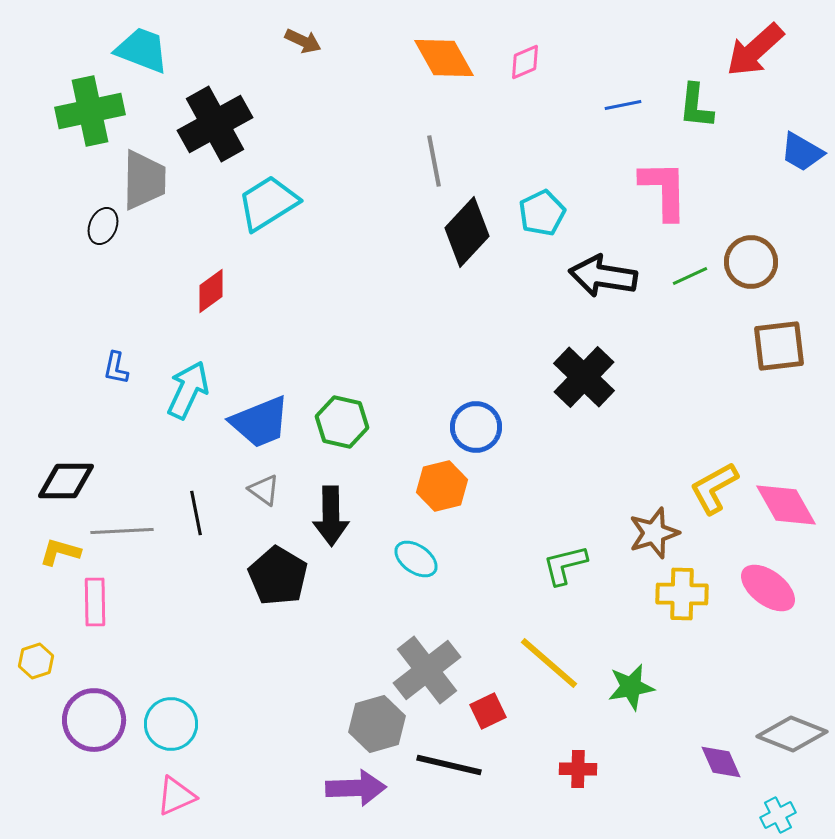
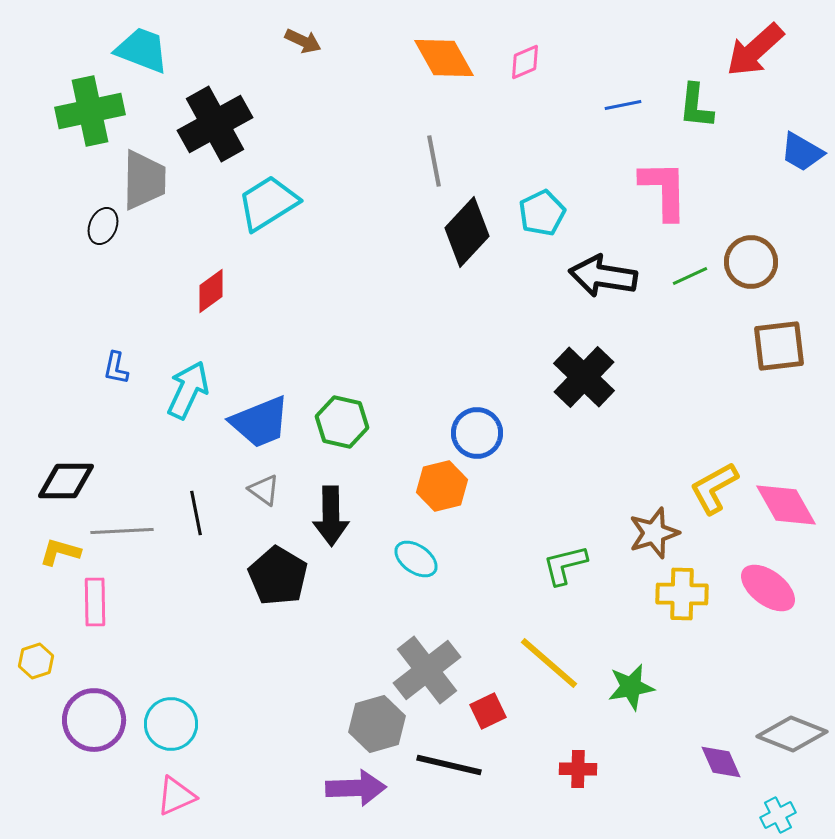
blue circle at (476, 427): moved 1 px right, 6 px down
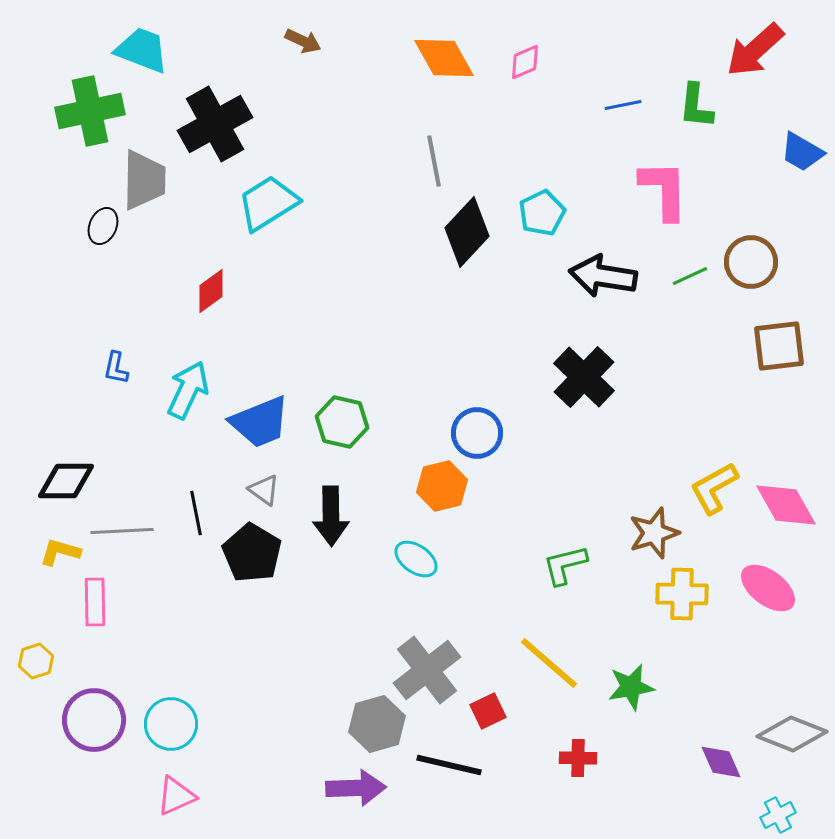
black pentagon at (278, 576): moved 26 px left, 23 px up
red cross at (578, 769): moved 11 px up
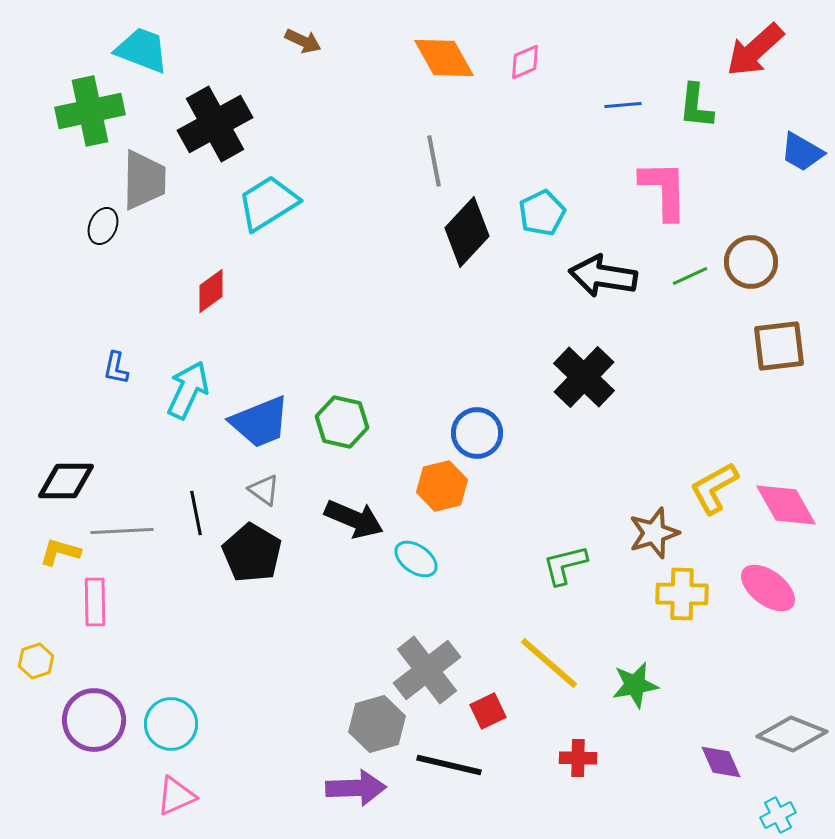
blue line at (623, 105): rotated 6 degrees clockwise
black arrow at (331, 516): moved 23 px right, 3 px down; rotated 66 degrees counterclockwise
green star at (631, 687): moved 4 px right, 2 px up
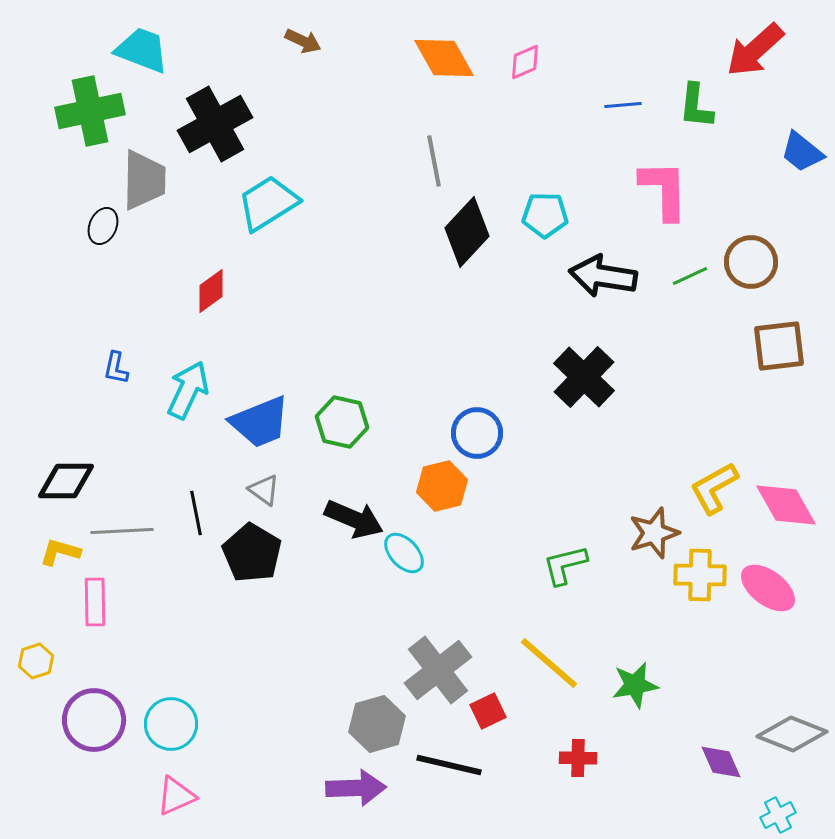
blue trapezoid at (802, 152): rotated 9 degrees clockwise
cyan pentagon at (542, 213): moved 3 px right, 2 px down; rotated 27 degrees clockwise
cyan ellipse at (416, 559): moved 12 px left, 6 px up; rotated 12 degrees clockwise
yellow cross at (682, 594): moved 18 px right, 19 px up
gray cross at (427, 670): moved 11 px right
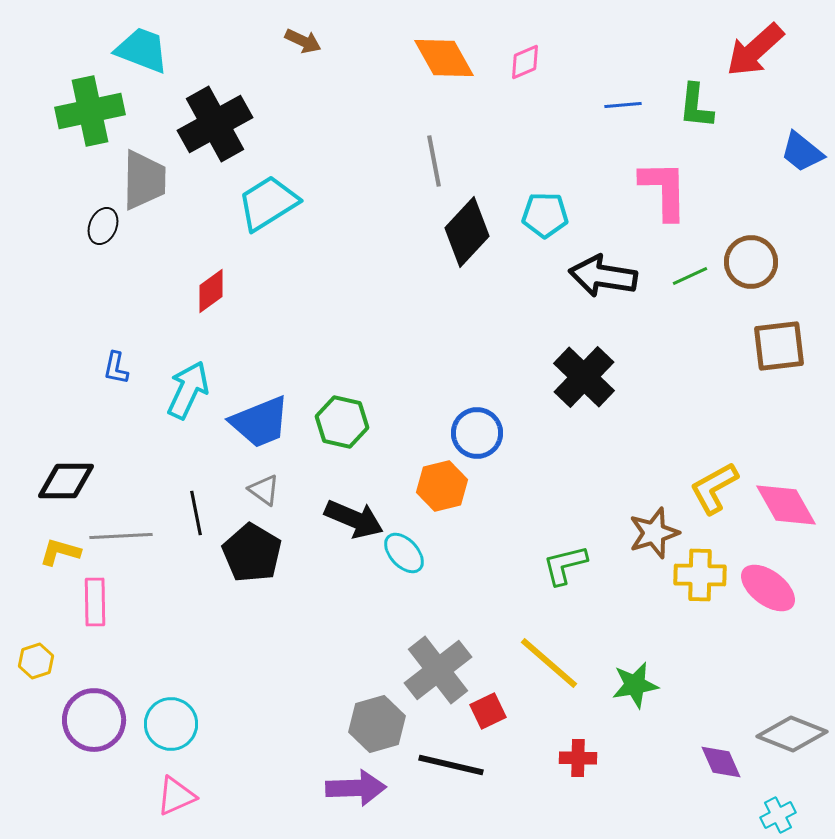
gray line at (122, 531): moved 1 px left, 5 px down
black line at (449, 765): moved 2 px right
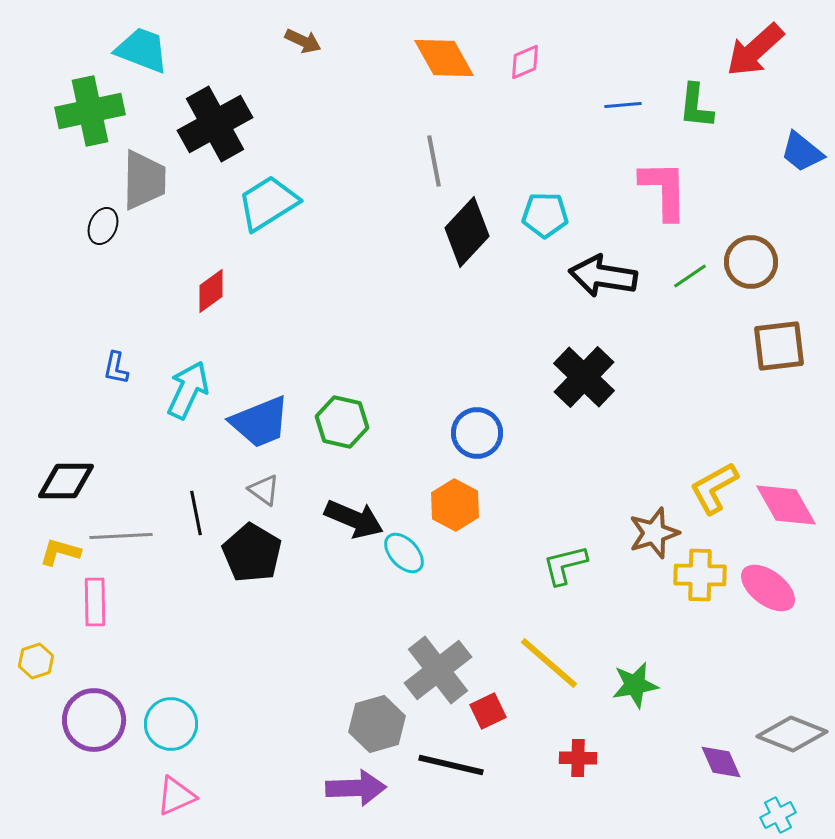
green line at (690, 276): rotated 9 degrees counterclockwise
orange hexagon at (442, 486): moved 13 px right, 19 px down; rotated 18 degrees counterclockwise
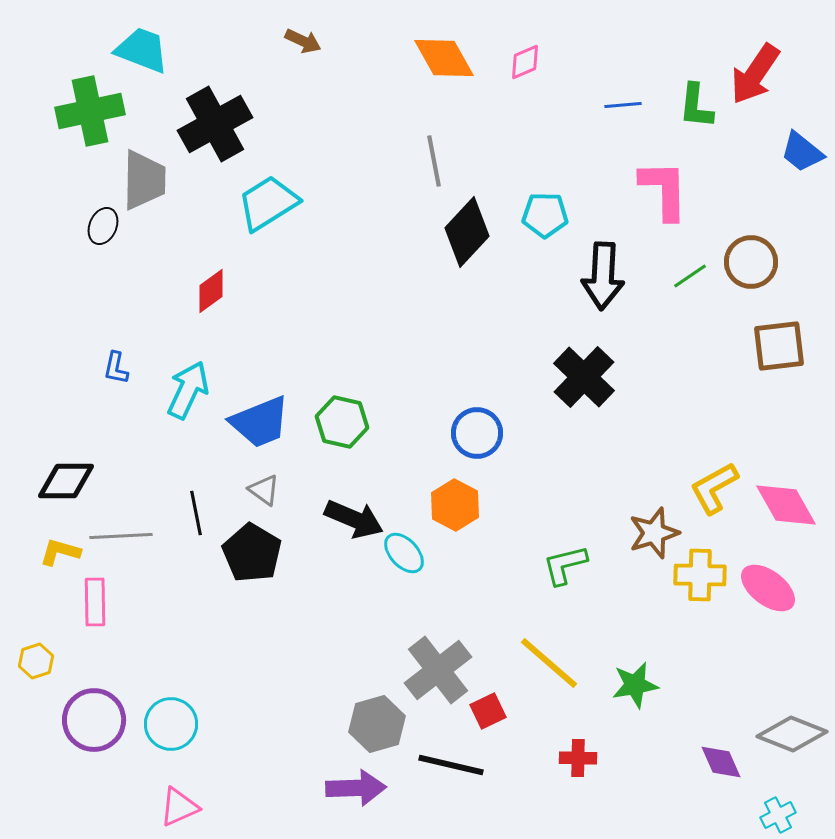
red arrow at (755, 50): moved 24 px down; rotated 14 degrees counterclockwise
black arrow at (603, 276): rotated 96 degrees counterclockwise
pink triangle at (176, 796): moved 3 px right, 11 px down
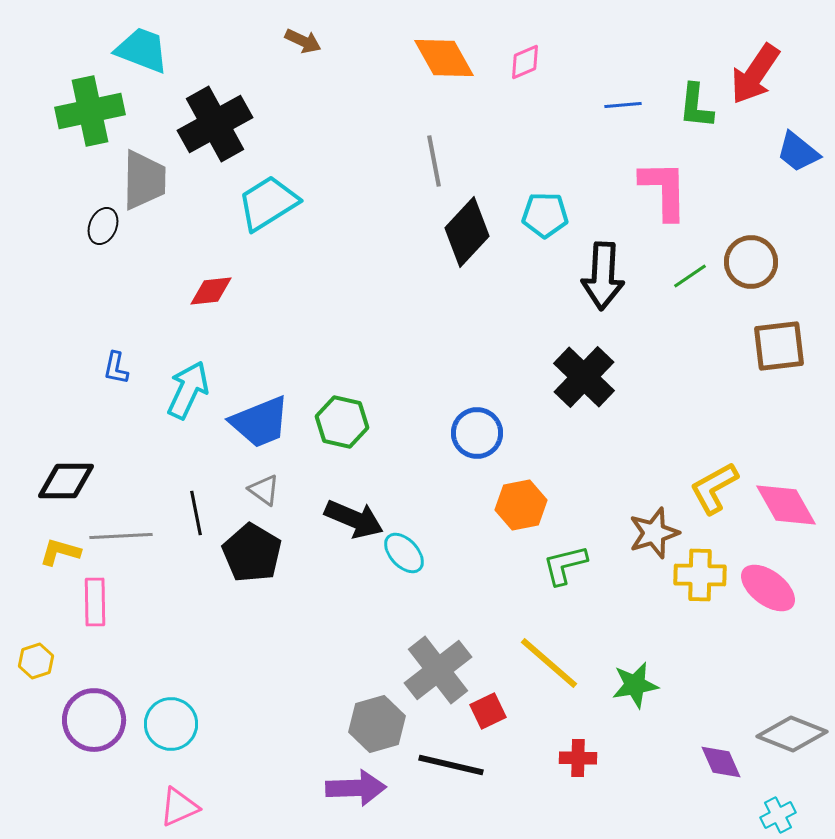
blue trapezoid at (802, 152): moved 4 px left
red diamond at (211, 291): rotated 30 degrees clockwise
orange hexagon at (455, 505): moved 66 px right; rotated 21 degrees clockwise
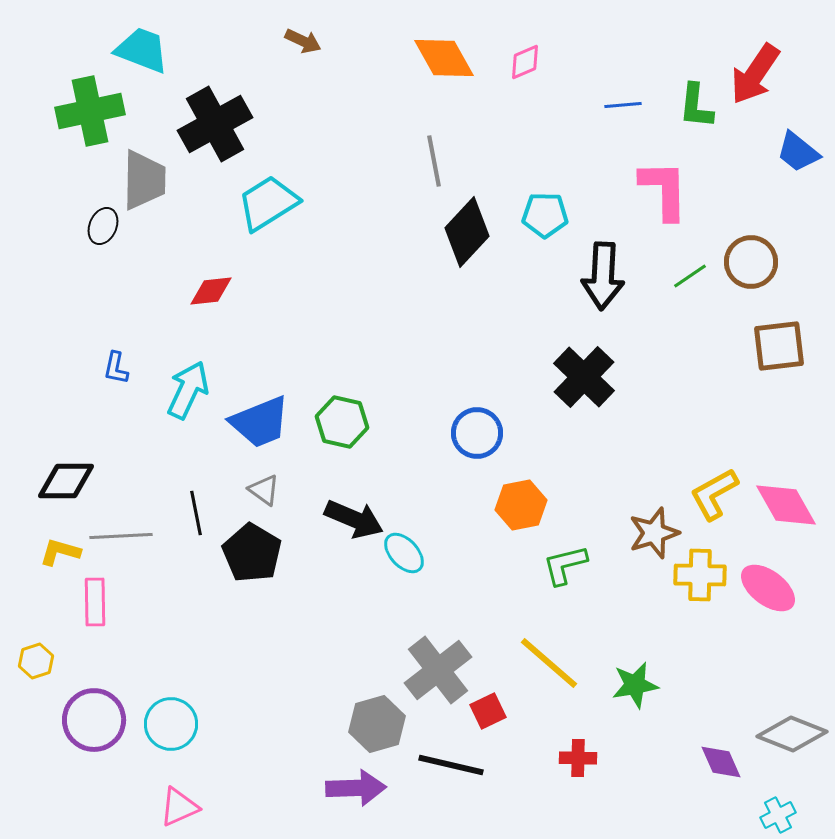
yellow L-shape at (714, 488): moved 6 px down
